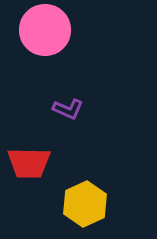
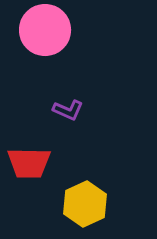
purple L-shape: moved 1 px down
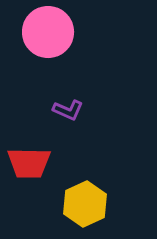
pink circle: moved 3 px right, 2 px down
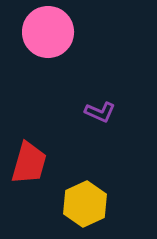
purple L-shape: moved 32 px right, 2 px down
red trapezoid: rotated 75 degrees counterclockwise
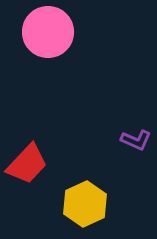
purple L-shape: moved 36 px right, 28 px down
red trapezoid: moved 2 px left, 1 px down; rotated 27 degrees clockwise
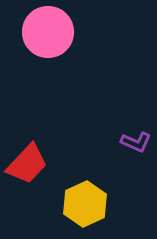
purple L-shape: moved 2 px down
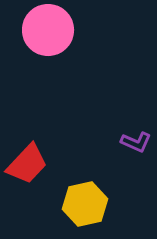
pink circle: moved 2 px up
yellow hexagon: rotated 12 degrees clockwise
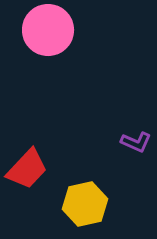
red trapezoid: moved 5 px down
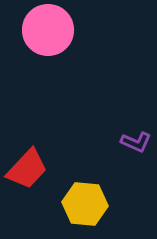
yellow hexagon: rotated 18 degrees clockwise
